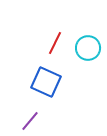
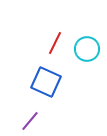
cyan circle: moved 1 px left, 1 px down
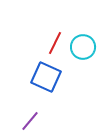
cyan circle: moved 4 px left, 2 px up
blue square: moved 5 px up
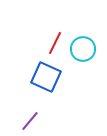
cyan circle: moved 2 px down
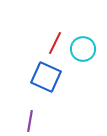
purple line: rotated 30 degrees counterclockwise
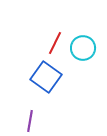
cyan circle: moved 1 px up
blue square: rotated 12 degrees clockwise
